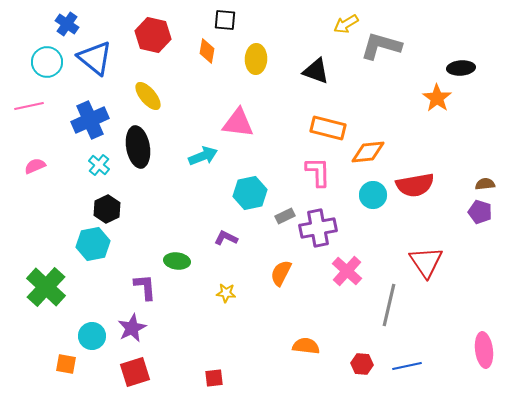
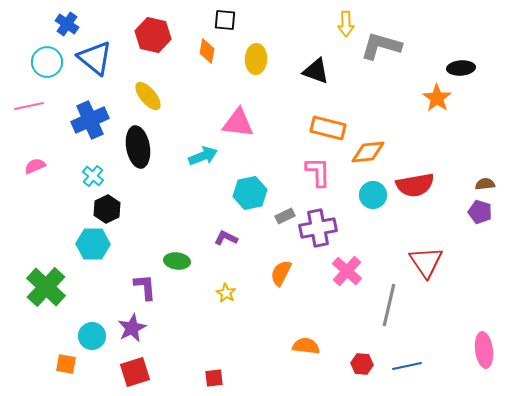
yellow arrow at (346, 24): rotated 60 degrees counterclockwise
cyan cross at (99, 165): moved 6 px left, 11 px down
cyan hexagon at (93, 244): rotated 12 degrees clockwise
yellow star at (226, 293): rotated 24 degrees clockwise
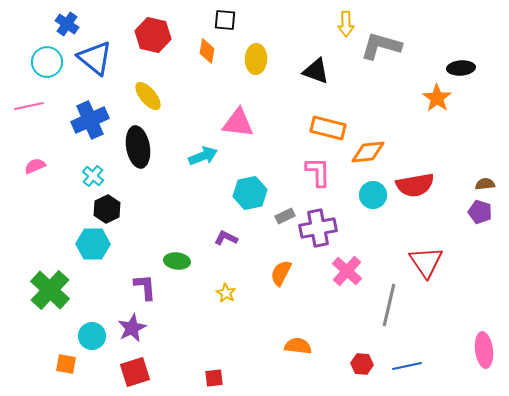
green cross at (46, 287): moved 4 px right, 3 px down
orange semicircle at (306, 346): moved 8 px left
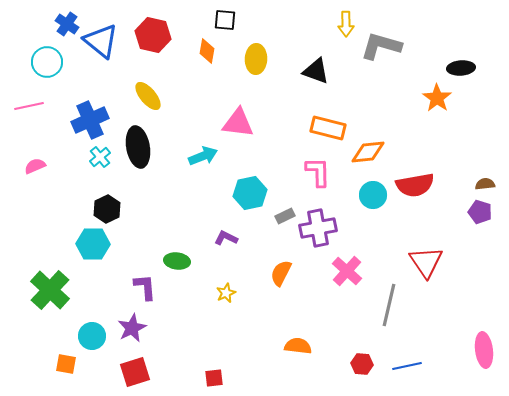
blue triangle at (95, 58): moved 6 px right, 17 px up
cyan cross at (93, 176): moved 7 px right, 19 px up; rotated 10 degrees clockwise
yellow star at (226, 293): rotated 18 degrees clockwise
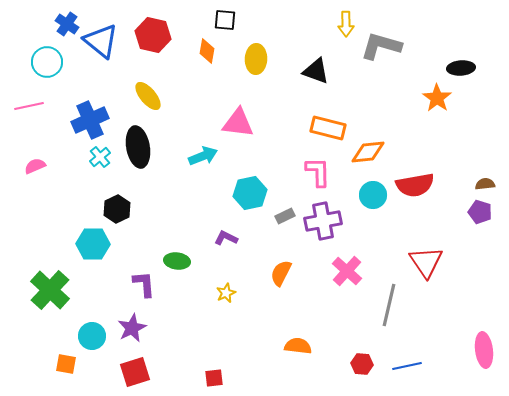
black hexagon at (107, 209): moved 10 px right
purple cross at (318, 228): moved 5 px right, 7 px up
purple L-shape at (145, 287): moved 1 px left, 3 px up
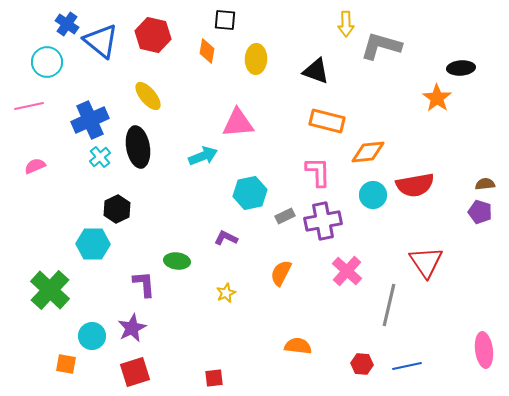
pink triangle at (238, 123): rotated 12 degrees counterclockwise
orange rectangle at (328, 128): moved 1 px left, 7 px up
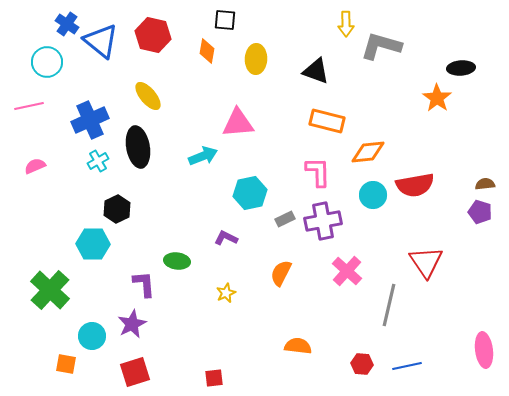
cyan cross at (100, 157): moved 2 px left, 4 px down; rotated 10 degrees clockwise
gray rectangle at (285, 216): moved 3 px down
purple star at (132, 328): moved 4 px up
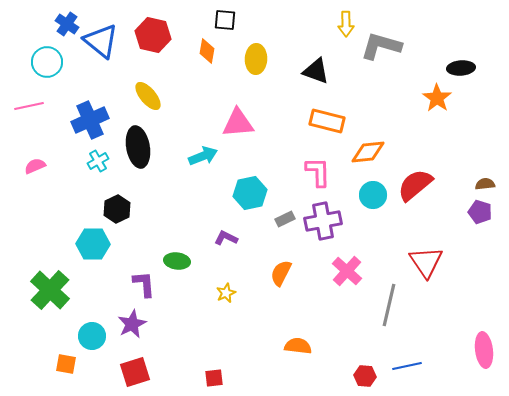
red semicircle at (415, 185): rotated 150 degrees clockwise
red hexagon at (362, 364): moved 3 px right, 12 px down
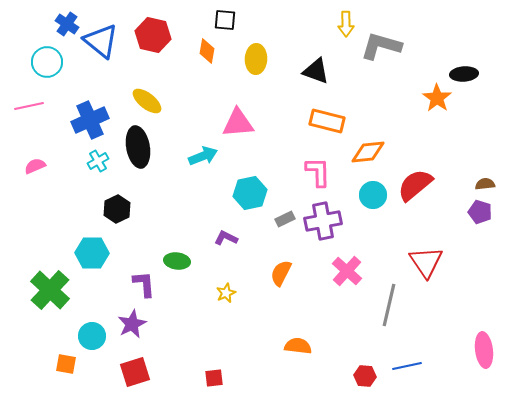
black ellipse at (461, 68): moved 3 px right, 6 px down
yellow ellipse at (148, 96): moved 1 px left, 5 px down; rotated 12 degrees counterclockwise
cyan hexagon at (93, 244): moved 1 px left, 9 px down
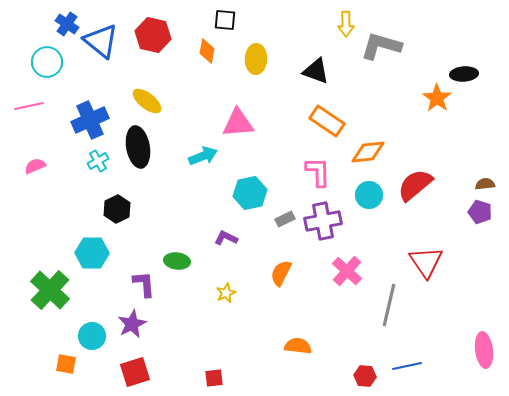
orange rectangle at (327, 121): rotated 20 degrees clockwise
cyan circle at (373, 195): moved 4 px left
